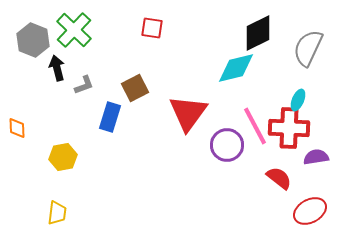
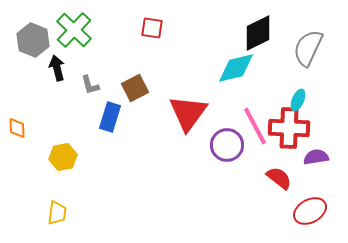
gray L-shape: moved 6 px right; rotated 95 degrees clockwise
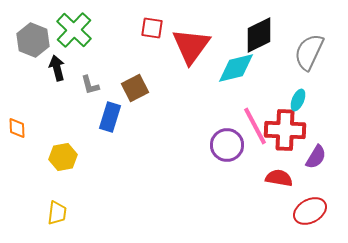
black diamond: moved 1 px right, 2 px down
gray semicircle: moved 1 px right, 4 px down
red triangle: moved 3 px right, 67 px up
red cross: moved 4 px left, 2 px down
purple semicircle: rotated 130 degrees clockwise
red semicircle: rotated 28 degrees counterclockwise
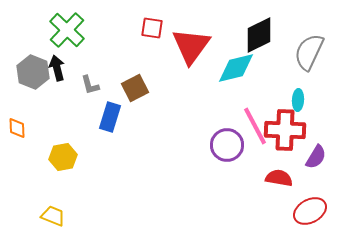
green cross: moved 7 px left
gray hexagon: moved 32 px down
cyan ellipse: rotated 20 degrees counterclockwise
yellow trapezoid: moved 4 px left, 3 px down; rotated 75 degrees counterclockwise
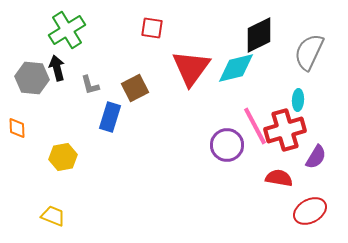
green cross: rotated 15 degrees clockwise
red triangle: moved 22 px down
gray hexagon: moved 1 px left, 6 px down; rotated 16 degrees counterclockwise
red cross: rotated 18 degrees counterclockwise
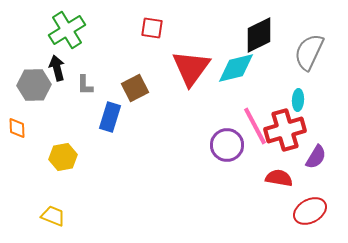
gray hexagon: moved 2 px right, 7 px down; rotated 8 degrees counterclockwise
gray L-shape: moved 5 px left; rotated 15 degrees clockwise
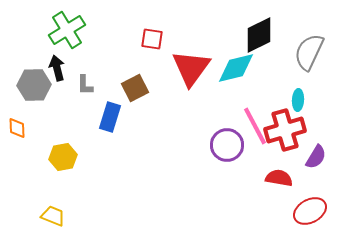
red square: moved 11 px down
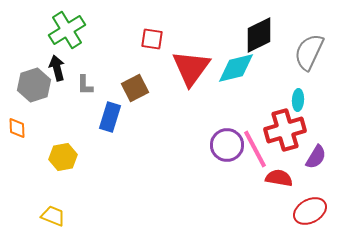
gray hexagon: rotated 16 degrees counterclockwise
pink line: moved 23 px down
